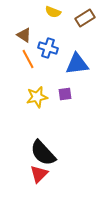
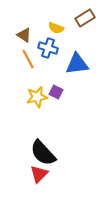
yellow semicircle: moved 3 px right, 16 px down
purple square: moved 9 px left, 2 px up; rotated 32 degrees clockwise
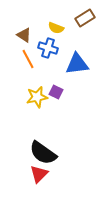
black semicircle: rotated 12 degrees counterclockwise
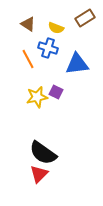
brown triangle: moved 4 px right, 11 px up
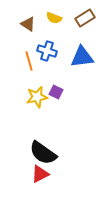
yellow semicircle: moved 2 px left, 10 px up
blue cross: moved 1 px left, 3 px down
orange line: moved 1 px right, 2 px down; rotated 12 degrees clockwise
blue triangle: moved 5 px right, 7 px up
red triangle: moved 1 px right; rotated 18 degrees clockwise
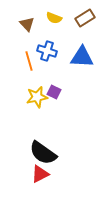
brown triangle: moved 1 px left; rotated 14 degrees clockwise
blue triangle: rotated 10 degrees clockwise
purple square: moved 2 px left
